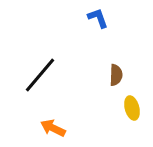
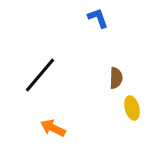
brown semicircle: moved 3 px down
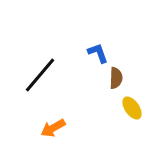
blue L-shape: moved 35 px down
yellow ellipse: rotated 20 degrees counterclockwise
orange arrow: rotated 55 degrees counterclockwise
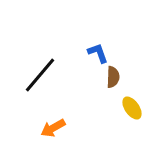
brown semicircle: moved 3 px left, 1 px up
